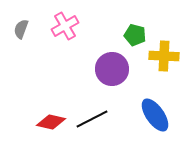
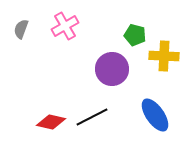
black line: moved 2 px up
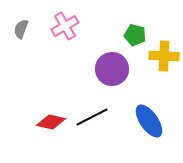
blue ellipse: moved 6 px left, 6 px down
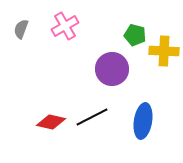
yellow cross: moved 5 px up
blue ellipse: moved 6 px left; rotated 44 degrees clockwise
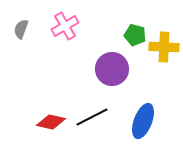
yellow cross: moved 4 px up
blue ellipse: rotated 12 degrees clockwise
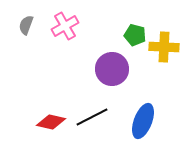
gray semicircle: moved 5 px right, 4 px up
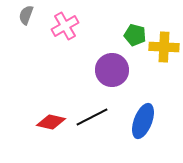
gray semicircle: moved 10 px up
purple circle: moved 1 px down
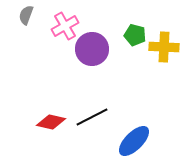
purple circle: moved 20 px left, 21 px up
blue ellipse: moved 9 px left, 20 px down; rotated 24 degrees clockwise
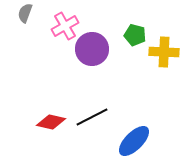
gray semicircle: moved 1 px left, 2 px up
yellow cross: moved 5 px down
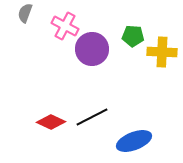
pink cross: rotated 32 degrees counterclockwise
green pentagon: moved 2 px left, 1 px down; rotated 10 degrees counterclockwise
yellow cross: moved 2 px left
red diamond: rotated 12 degrees clockwise
blue ellipse: rotated 24 degrees clockwise
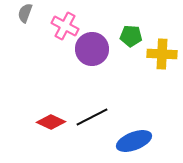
green pentagon: moved 2 px left
yellow cross: moved 2 px down
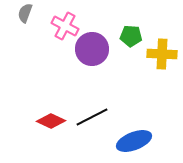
red diamond: moved 1 px up
